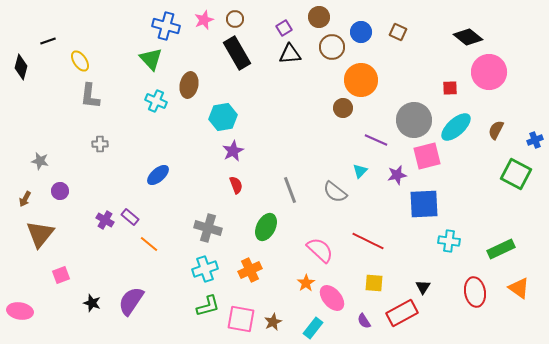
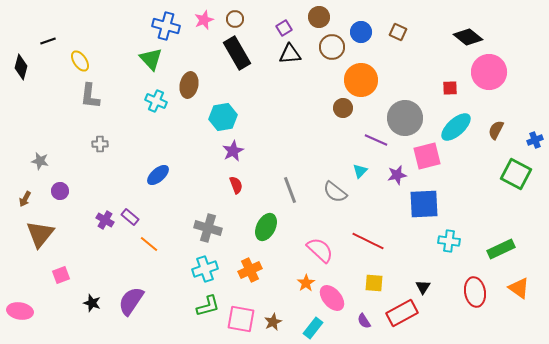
gray circle at (414, 120): moved 9 px left, 2 px up
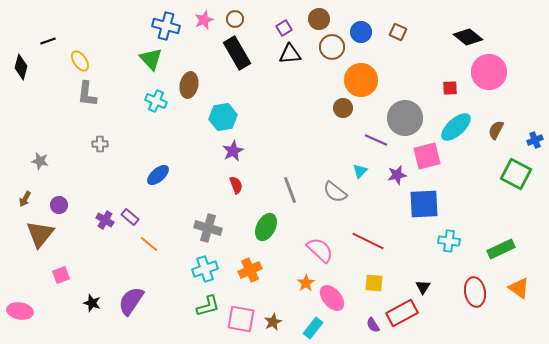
brown circle at (319, 17): moved 2 px down
gray L-shape at (90, 96): moved 3 px left, 2 px up
purple circle at (60, 191): moved 1 px left, 14 px down
purple semicircle at (364, 321): moved 9 px right, 4 px down
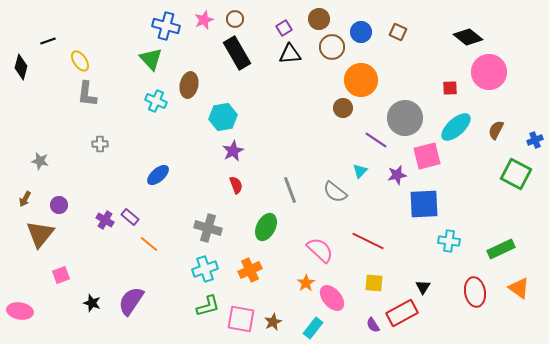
purple line at (376, 140): rotated 10 degrees clockwise
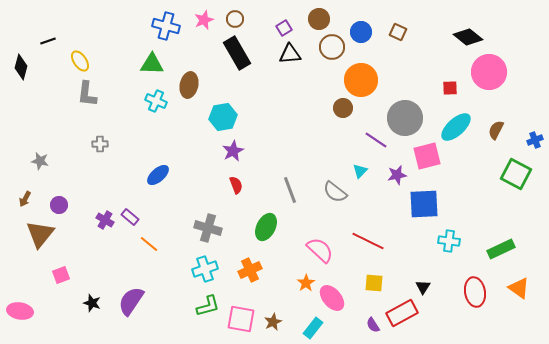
green triangle at (151, 59): moved 1 px right, 5 px down; rotated 45 degrees counterclockwise
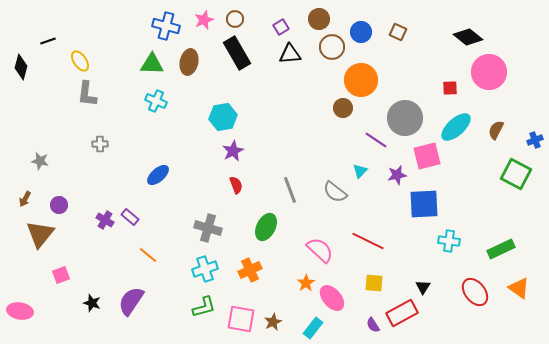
purple square at (284, 28): moved 3 px left, 1 px up
brown ellipse at (189, 85): moved 23 px up
orange line at (149, 244): moved 1 px left, 11 px down
red ellipse at (475, 292): rotated 28 degrees counterclockwise
green L-shape at (208, 306): moved 4 px left, 1 px down
